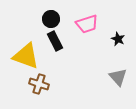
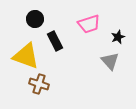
black circle: moved 16 px left
pink trapezoid: moved 2 px right
black star: moved 2 px up; rotated 24 degrees clockwise
gray triangle: moved 8 px left, 16 px up
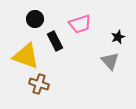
pink trapezoid: moved 9 px left
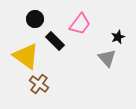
pink trapezoid: rotated 35 degrees counterclockwise
black rectangle: rotated 18 degrees counterclockwise
yellow triangle: rotated 16 degrees clockwise
gray triangle: moved 3 px left, 3 px up
brown cross: rotated 18 degrees clockwise
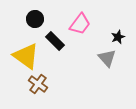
brown cross: moved 1 px left
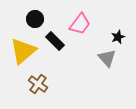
yellow triangle: moved 3 px left, 5 px up; rotated 44 degrees clockwise
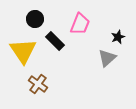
pink trapezoid: rotated 15 degrees counterclockwise
yellow triangle: rotated 24 degrees counterclockwise
gray triangle: rotated 30 degrees clockwise
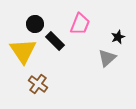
black circle: moved 5 px down
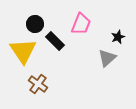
pink trapezoid: moved 1 px right
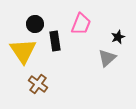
black rectangle: rotated 36 degrees clockwise
